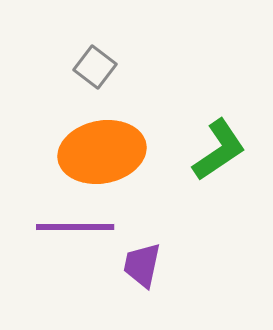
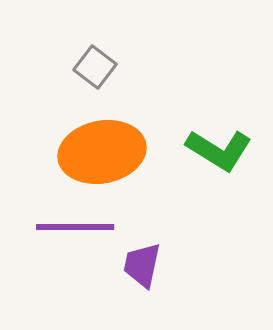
green L-shape: rotated 66 degrees clockwise
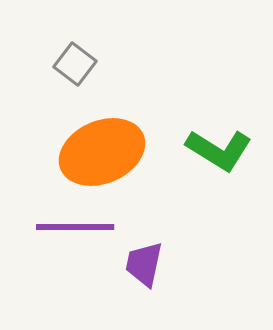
gray square: moved 20 px left, 3 px up
orange ellipse: rotated 12 degrees counterclockwise
purple trapezoid: moved 2 px right, 1 px up
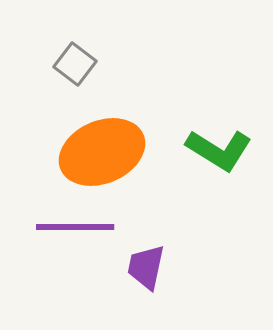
purple trapezoid: moved 2 px right, 3 px down
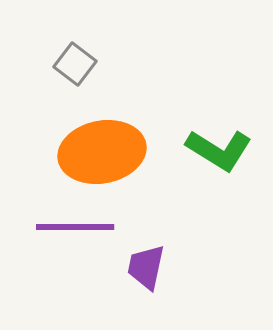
orange ellipse: rotated 12 degrees clockwise
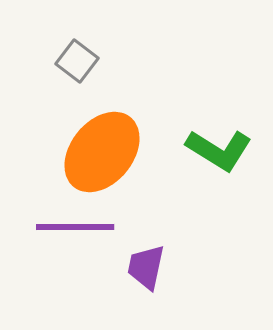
gray square: moved 2 px right, 3 px up
orange ellipse: rotated 40 degrees counterclockwise
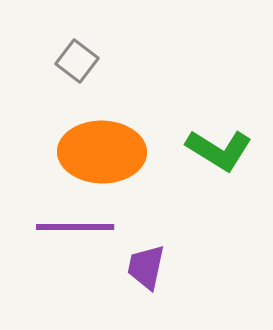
orange ellipse: rotated 52 degrees clockwise
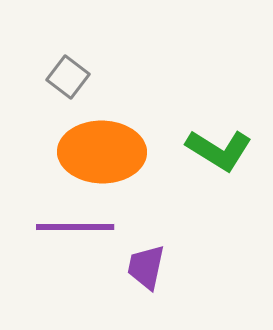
gray square: moved 9 px left, 16 px down
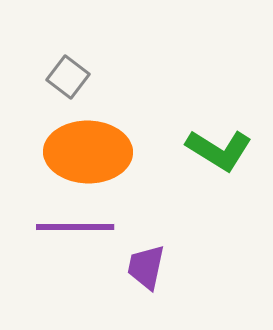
orange ellipse: moved 14 px left
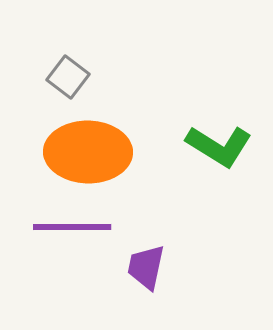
green L-shape: moved 4 px up
purple line: moved 3 px left
